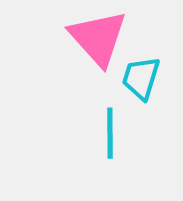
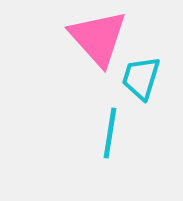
cyan line: rotated 9 degrees clockwise
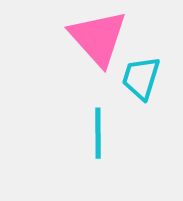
cyan line: moved 12 px left; rotated 9 degrees counterclockwise
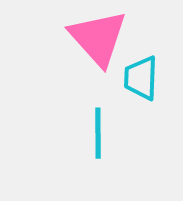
cyan trapezoid: rotated 15 degrees counterclockwise
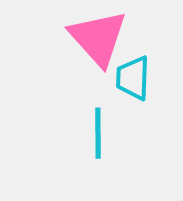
cyan trapezoid: moved 8 px left
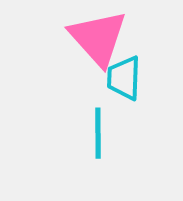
cyan trapezoid: moved 9 px left
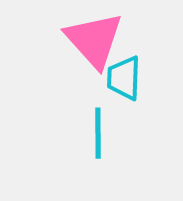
pink triangle: moved 4 px left, 2 px down
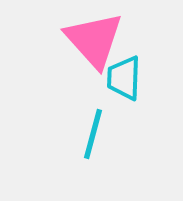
cyan line: moved 5 px left, 1 px down; rotated 15 degrees clockwise
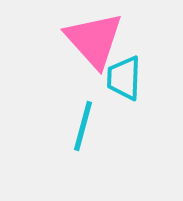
cyan line: moved 10 px left, 8 px up
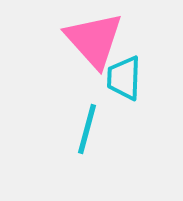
cyan line: moved 4 px right, 3 px down
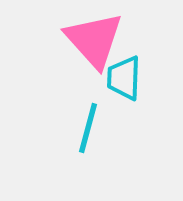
cyan line: moved 1 px right, 1 px up
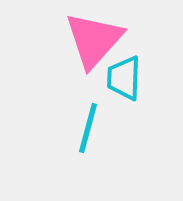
pink triangle: rotated 24 degrees clockwise
